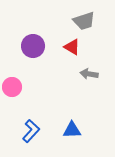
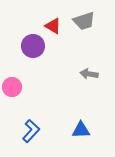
red triangle: moved 19 px left, 21 px up
blue triangle: moved 9 px right
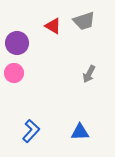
purple circle: moved 16 px left, 3 px up
gray arrow: rotated 72 degrees counterclockwise
pink circle: moved 2 px right, 14 px up
blue triangle: moved 1 px left, 2 px down
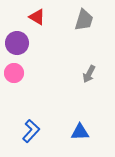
gray trapezoid: moved 1 px up; rotated 55 degrees counterclockwise
red triangle: moved 16 px left, 9 px up
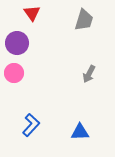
red triangle: moved 5 px left, 4 px up; rotated 24 degrees clockwise
blue L-shape: moved 6 px up
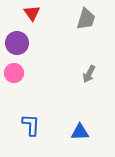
gray trapezoid: moved 2 px right, 1 px up
blue L-shape: rotated 40 degrees counterclockwise
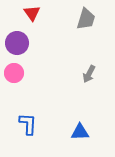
blue L-shape: moved 3 px left, 1 px up
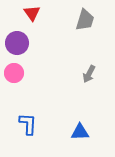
gray trapezoid: moved 1 px left, 1 px down
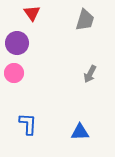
gray arrow: moved 1 px right
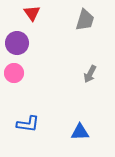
blue L-shape: rotated 95 degrees clockwise
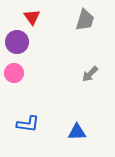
red triangle: moved 4 px down
purple circle: moved 1 px up
gray arrow: rotated 18 degrees clockwise
blue triangle: moved 3 px left
